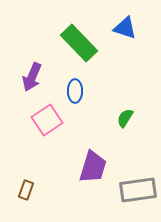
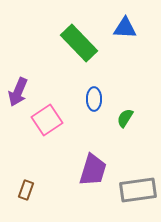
blue triangle: rotated 15 degrees counterclockwise
purple arrow: moved 14 px left, 15 px down
blue ellipse: moved 19 px right, 8 px down
purple trapezoid: moved 3 px down
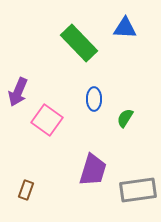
pink square: rotated 20 degrees counterclockwise
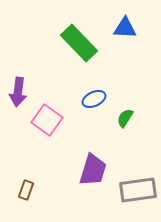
purple arrow: rotated 16 degrees counterclockwise
blue ellipse: rotated 65 degrees clockwise
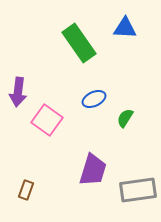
green rectangle: rotated 9 degrees clockwise
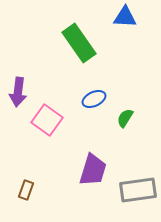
blue triangle: moved 11 px up
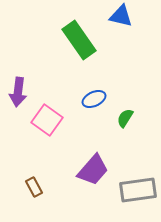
blue triangle: moved 4 px left, 1 px up; rotated 10 degrees clockwise
green rectangle: moved 3 px up
purple trapezoid: rotated 24 degrees clockwise
brown rectangle: moved 8 px right, 3 px up; rotated 48 degrees counterclockwise
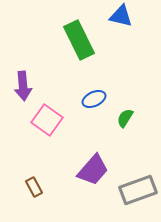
green rectangle: rotated 9 degrees clockwise
purple arrow: moved 5 px right, 6 px up; rotated 12 degrees counterclockwise
gray rectangle: rotated 12 degrees counterclockwise
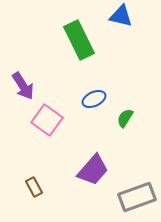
purple arrow: rotated 28 degrees counterclockwise
gray rectangle: moved 1 px left, 7 px down
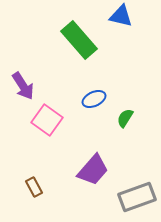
green rectangle: rotated 15 degrees counterclockwise
